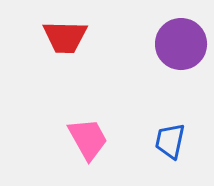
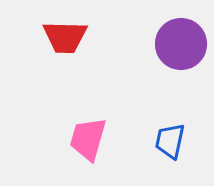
pink trapezoid: rotated 135 degrees counterclockwise
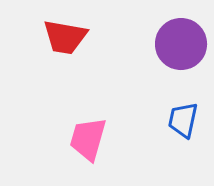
red trapezoid: rotated 9 degrees clockwise
blue trapezoid: moved 13 px right, 21 px up
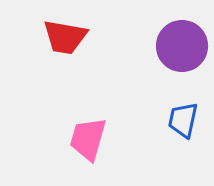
purple circle: moved 1 px right, 2 px down
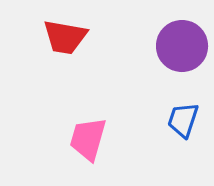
blue trapezoid: rotated 6 degrees clockwise
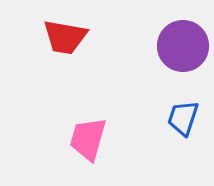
purple circle: moved 1 px right
blue trapezoid: moved 2 px up
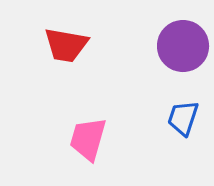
red trapezoid: moved 1 px right, 8 px down
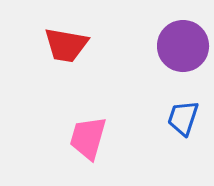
pink trapezoid: moved 1 px up
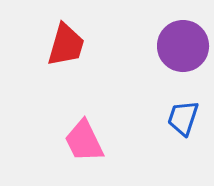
red trapezoid: rotated 84 degrees counterclockwise
pink trapezoid: moved 4 px left, 3 px down; rotated 42 degrees counterclockwise
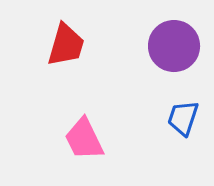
purple circle: moved 9 px left
pink trapezoid: moved 2 px up
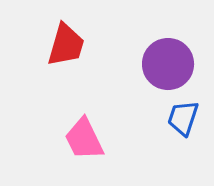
purple circle: moved 6 px left, 18 px down
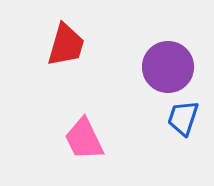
purple circle: moved 3 px down
